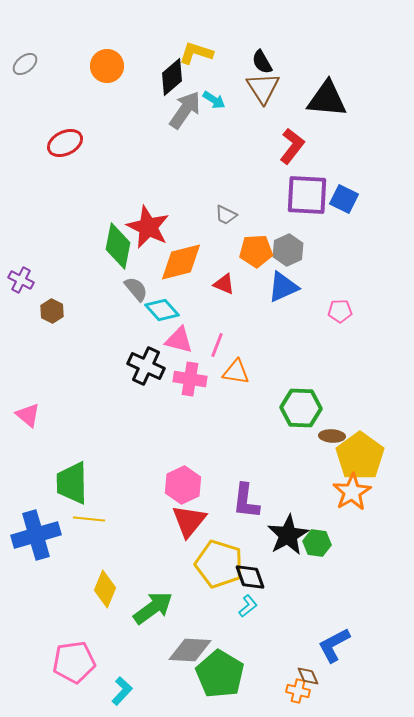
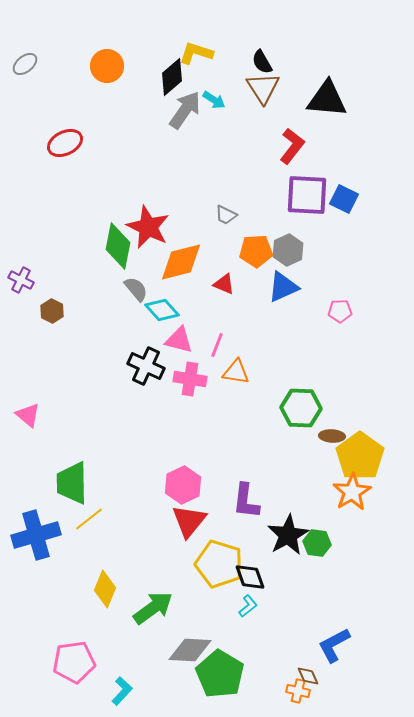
yellow line at (89, 519): rotated 44 degrees counterclockwise
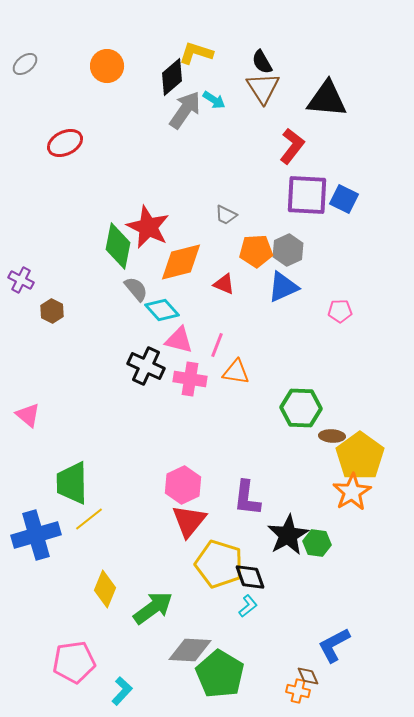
purple L-shape at (246, 501): moved 1 px right, 3 px up
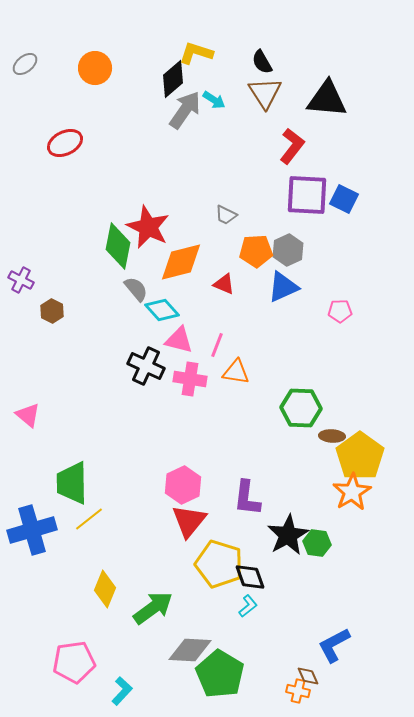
orange circle at (107, 66): moved 12 px left, 2 px down
black diamond at (172, 77): moved 1 px right, 2 px down
brown triangle at (263, 88): moved 2 px right, 5 px down
blue cross at (36, 535): moved 4 px left, 5 px up
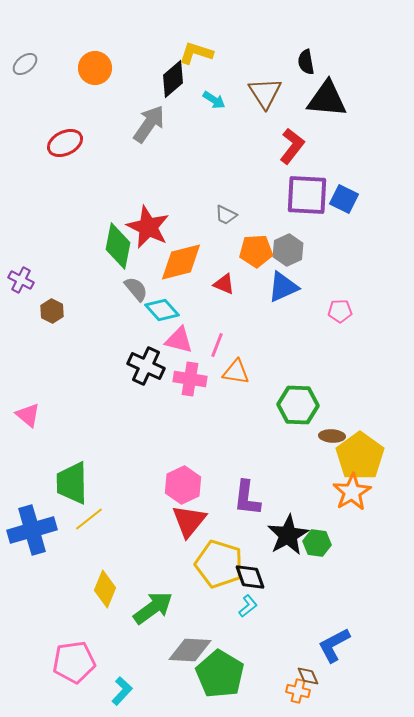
black semicircle at (262, 62): moved 44 px right; rotated 20 degrees clockwise
gray arrow at (185, 110): moved 36 px left, 14 px down
green hexagon at (301, 408): moved 3 px left, 3 px up
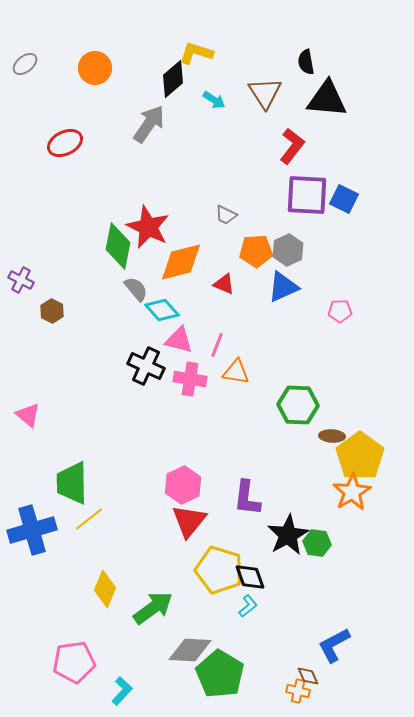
yellow pentagon at (219, 564): moved 6 px down
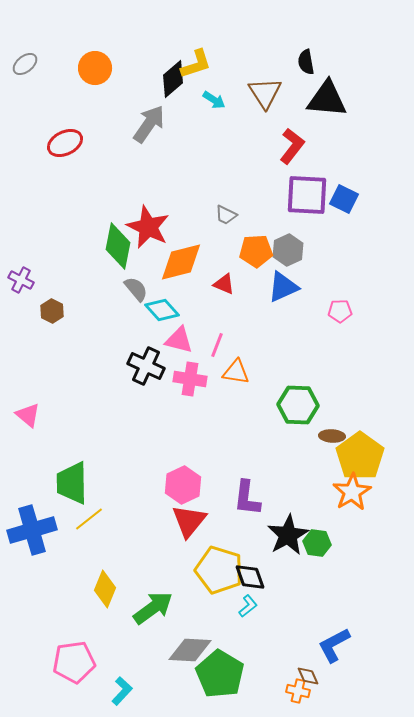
yellow L-shape at (196, 53): moved 11 px down; rotated 144 degrees clockwise
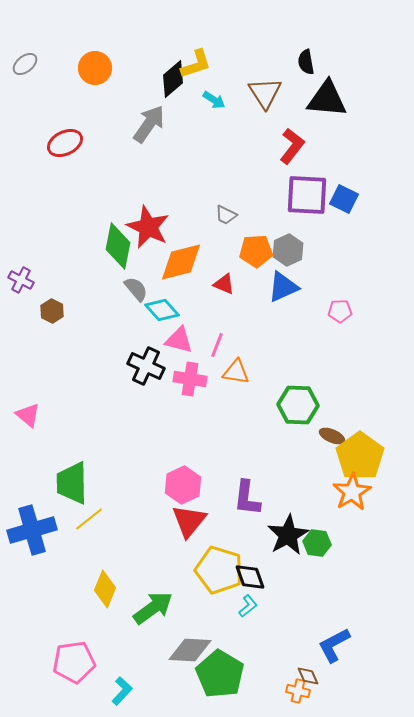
brown ellipse at (332, 436): rotated 20 degrees clockwise
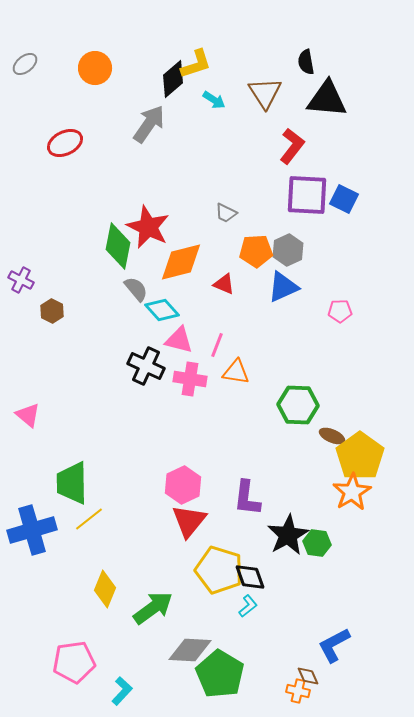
gray trapezoid at (226, 215): moved 2 px up
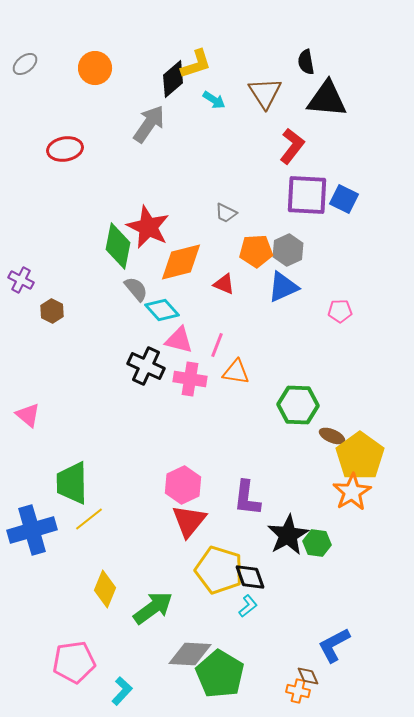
red ellipse at (65, 143): moved 6 px down; rotated 16 degrees clockwise
gray diamond at (190, 650): moved 4 px down
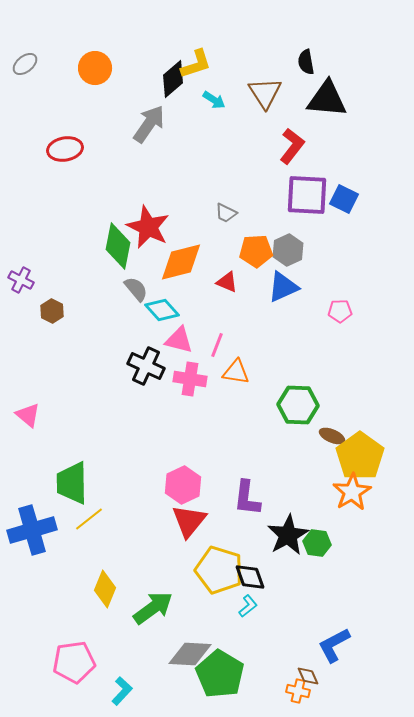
red triangle at (224, 284): moved 3 px right, 2 px up
